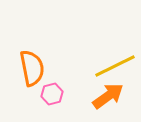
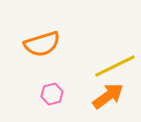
orange semicircle: moved 10 px right, 24 px up; rotated 84 degrees clockwise
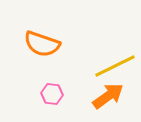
orange semicircle: rotated 36 degrees clockwise
pink hexagon: rotated 20 degrees clockwise
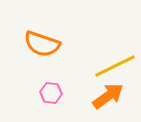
pink hexagon: moved 1 px left, 1 px up
